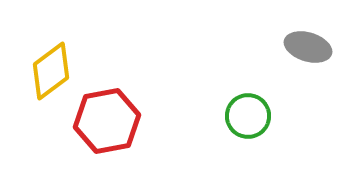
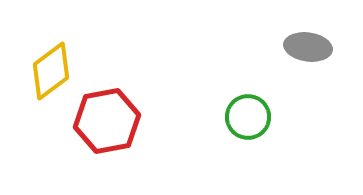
gray ellipse: rotated 9 degrees counterclockwise
green circle: moved 1 px down
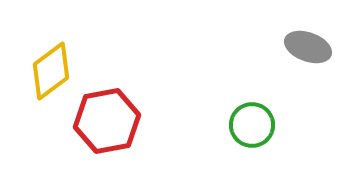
gray ellipse: rotated 12 degrees clockwise
green circle: moved 4 px right, 8 px down
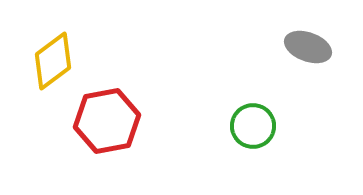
yellow diamond: moved 2 px right, 10 px up
green circle: moved 1 px right, 1 px down
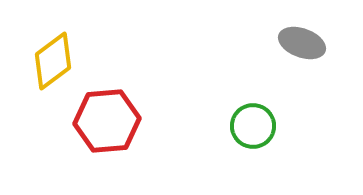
gray ellipse: moved 6 px left, 4 px up
red hexagon: rotated 6 degrees clockwise
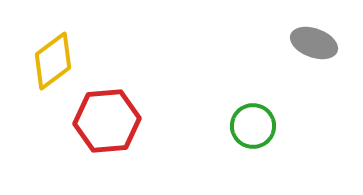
gray ellipse: moved 12 px right
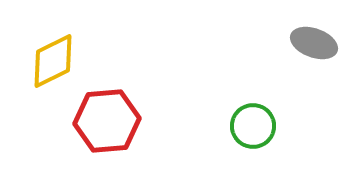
yellow diamond: rotated 10 degrees clockwise
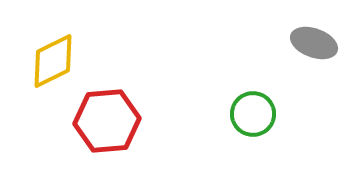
green circle: moved 12 px up
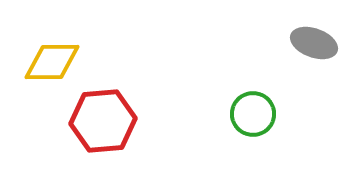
yellow diamond: moved 1 px left, 1 px down; rotated 26 degrees clockwise
red hexagon: moved 4 px left
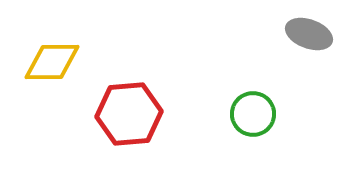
gray ellipse: moved 5 px left, 9 px up
red hexagon: moved 26 px right, 7 px up
